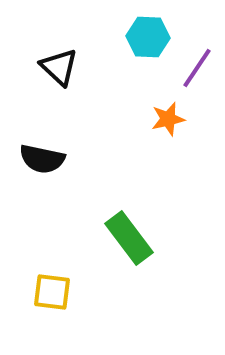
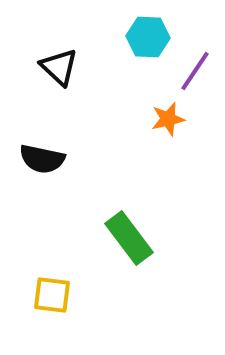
purple line: moved 2 px left, 3 px down
yellow square: moved 3 px down
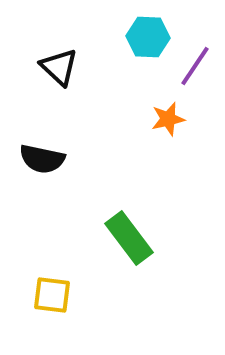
purple line: moved 5 px up
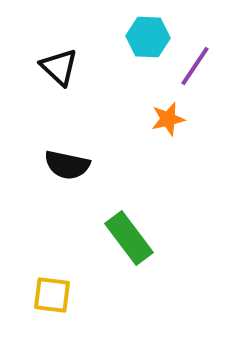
black semicircle: moved 25 px right, 6 px down
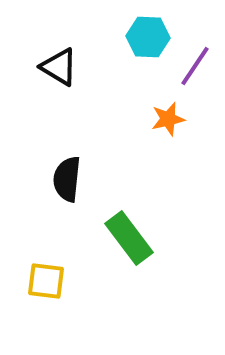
black triangle: rotated 12 degrees counterclockwise
black semicircle: moved 14 px down; rotated 84 degrees clockwise
yellow square: moved 6 px left, 14 px up
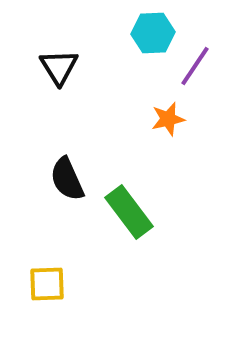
cyan hexagon: moved 5 px right, 4 px up; rotated 6 degrees counterclockwise
black triangle: rotated 27 degrees clockwise
black semicircle: rotated 30 degrees counterclockwise
green rectangle: moved 26 px up
yellow square: moved 1 px right, 3 px down; rotated 9 degrees counterclockwise
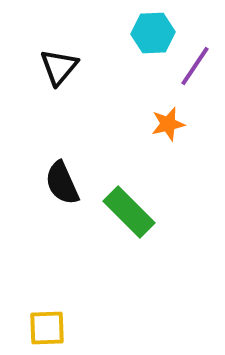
black triangle: rotated 12 degrees clockwise
orange star: moved 5 px down
black semicircle: moved 5 px left, 4 px down
green rectangle: rotated 8 degrees counterclockwise
yellow square: moved 44 px down
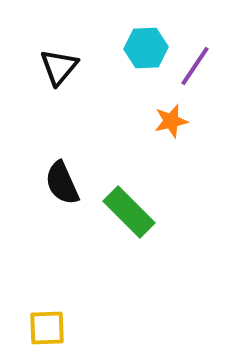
cyan hexagon: moved 7 px left, 15 px down
orange star: moved 3 px right, 3 px up
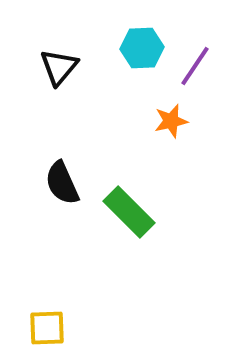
cyan hexagon: moved 4 px left
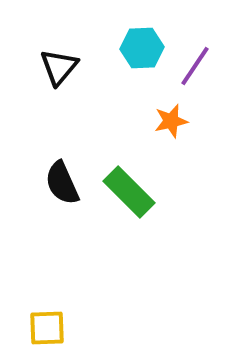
green rectangle: moved 20 px up
